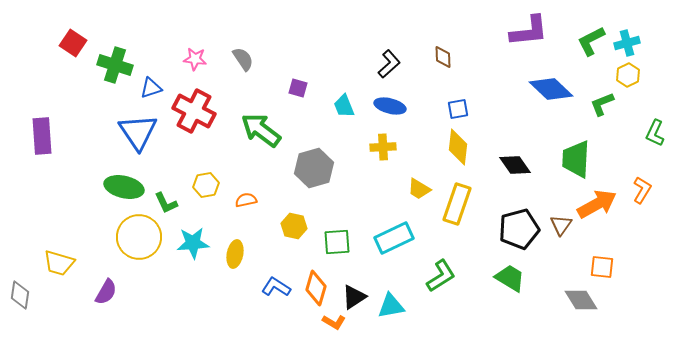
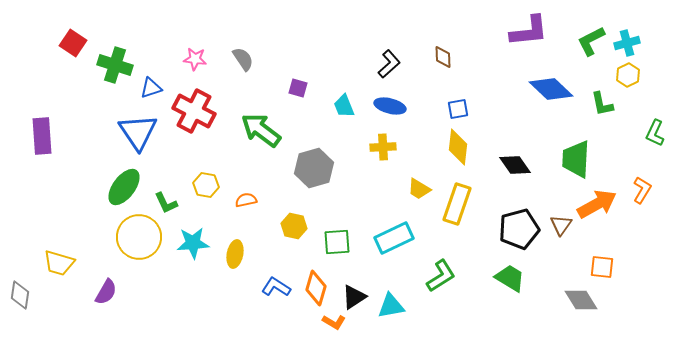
green L-shape at (602, 104): rotated 80 degrees counterclockwise
yellow hexagon at (206, 185): rotated 20 degrees clockwise
green ellipse at (124, 187): rotated 66 degrees counterclockwise
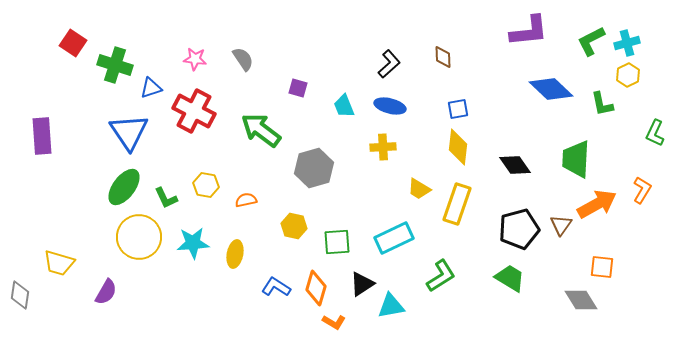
blue triangle at (138, 132): moved 9 px left
green L-shape at (166, 203): moved 5 px up
black triangle at (354, 297): moved 8 px right, 13 px up
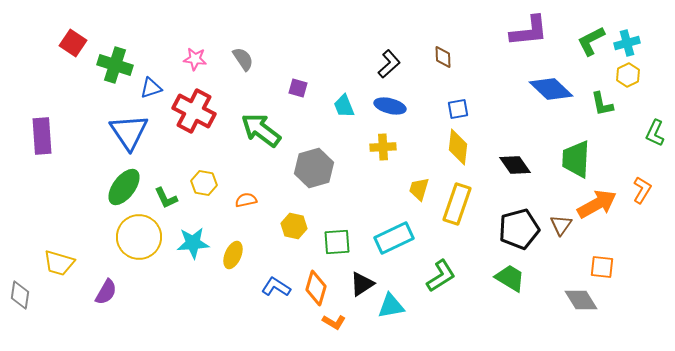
yellow hexagon at (206, 185): moved 2 px left, 2 px up
yellow trapezoid at (419, 189): rotated 75 degrees clockwise
yellow ellipse at (235, 254): moved 2 px left, 1 px down; rotated 12 degrees clockwise
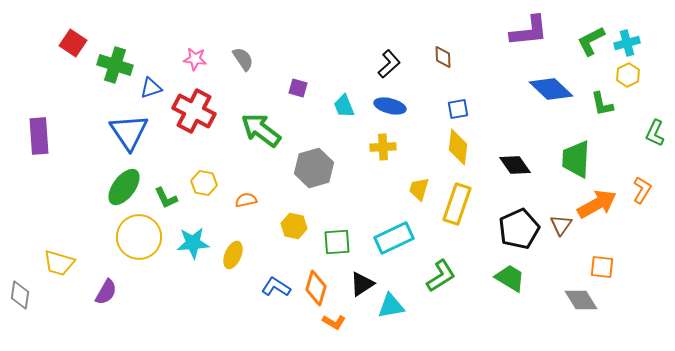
purple rectangle at (42, 136): moved 3 px left
black pentagon at (519, 229): rotated 9 degrees counterclockwise
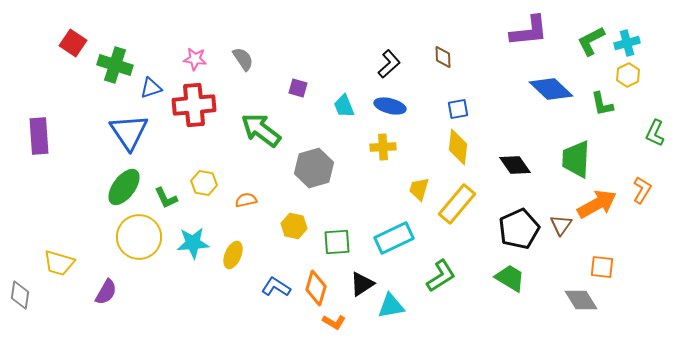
red cross at (194, 111): moved 6 px up; rotated 33 degrees counterclockwise
yellow rectangle at (457, 204): rotated 21 degrees clockwise
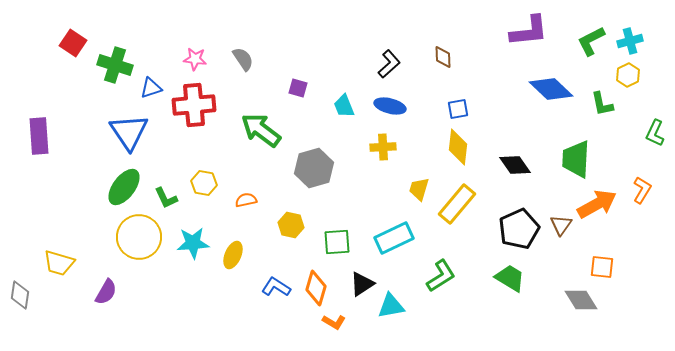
cyan cross at (627, 43): moved 3 px right, 2 px up
yellow hexagon at (294, 226): moved 3 px left, 1 px up
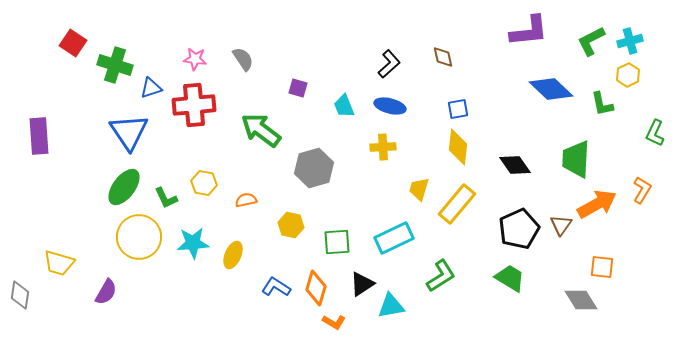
brown diamond at (443, 57): rotated 10 degrees counterclockwise
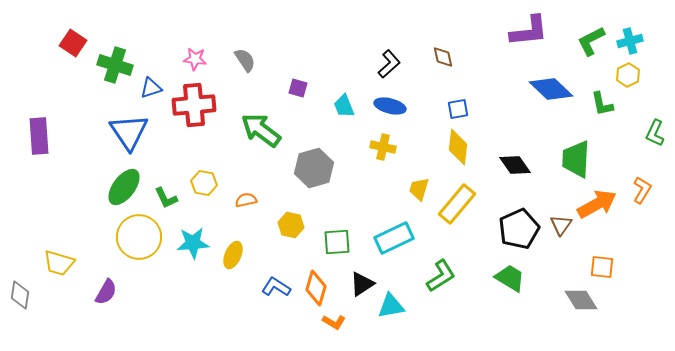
gray semicircle at (243, 59): moved 2 px right, 1 px down
yellow cross at (383, 147): rotated 15 degrees clockwise
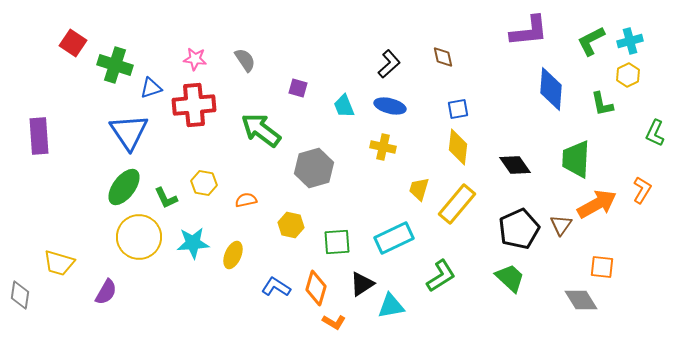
blue diamond at (551, 89): rotated 51 degrees clockwise
green trapezoid at (510, 278): rotated 12 degrees clockwise
